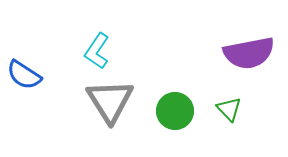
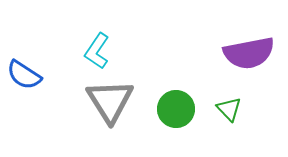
green circle: moved 1 px right, 2 px up
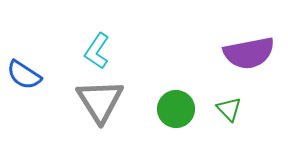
gray triangle: moved 10 px left
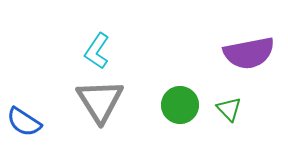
blue semicircle: moved 47 px down
green circle: moved 4 px right, 4 px up
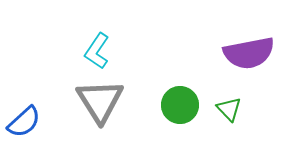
blue semicircle: rotated 75 degrees counterclockwise
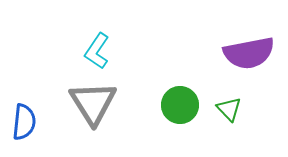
gray triangle: moved 7 px left, 2 px down
blue semicircle: rotated 42 degrees counterclockwise
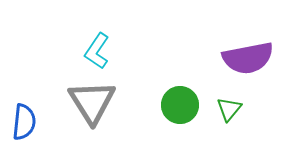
purple semicircle: moved 1 px left, 5 px down
gray triangle: moved 1 px left, 1 px up
green triangle: rotated 24 degrees clockwise
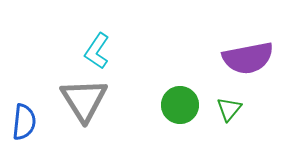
gray triangle: moved 8 px left, 2 px up
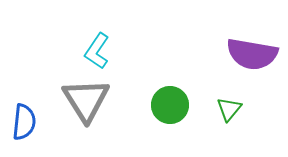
purple semicircle: moved 4 px right, 4 px up; rotated 21 degrees clockwise
gray triangle: moved 2 px right
green circle: moved 10 px left
